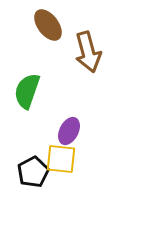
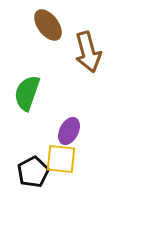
green semicircle: moved 2 px down
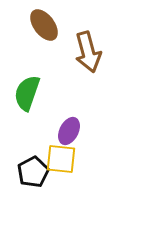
brown ellipse: moved 4 px left
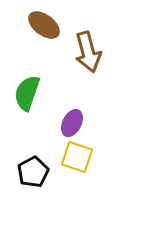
brown ellipse: rotated 16 degrees counterclockwise
purple ellipse: moved 3 px right, 8 px up
yellow square: moved 16 px right, 2 px up; rotated 12 degrees clockwise
